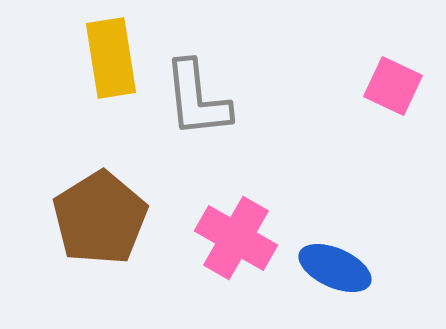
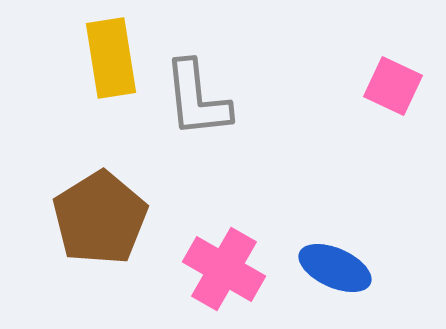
pink cross: moved 12 px left, 31 px down
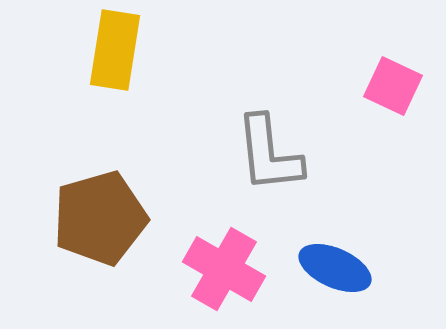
yellow rectangle: moved 4 px right, 8 px up; rotated 18 degrees clockwise
gray L-shape: moved 72 px right, 55 px down
brown pentagon: rotated 16 degrees clockwise
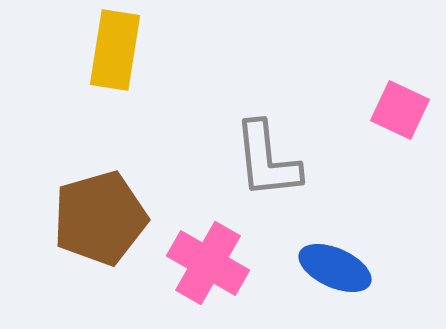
pink square: moved 7 px right, 24 px down
gray L-shape: moved 2 px left, 6 px down
pink cross: moved 16 px left, 6 px up
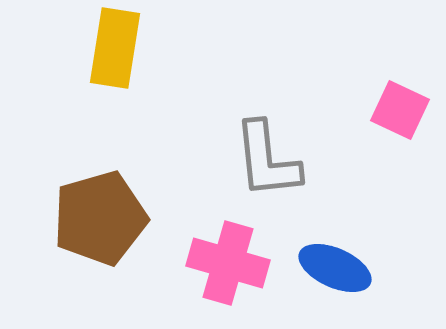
yellow rectangle: moved 2 px up
pink cross: moved 20 px right; rotated 14 degrees counterclockwise
